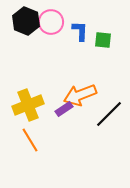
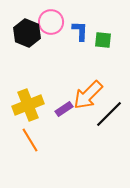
black hexagon: moved 1 px right, 12 px down
orange arrow: moved 8 px right; rotated 24 degrees counterclockwise
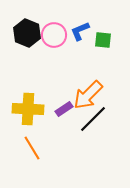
pink circle: moved 3 px right, 13 px down
blue L-shape: rotated 115 degrees counterclockwise
yellow cross: moved 4 px down; rotated 24 degrees clockwise
black line: moved 16 px left, 5 px down
orange line: moved 2 px right, 8 px down
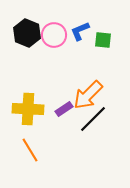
orange line: moved 2 px left, 2 px down
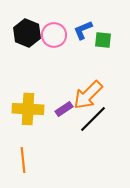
blue L-shape: moved 3 px right, 1 px up
orange line: moved 7 px left, 10 px down; rotated 25 degrees clockwise
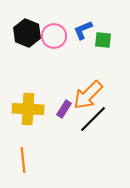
pink circle: moved 1 px down
purple rectangle: rotated 24 degrees counterclockwise
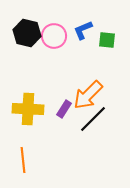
black hexagon: rotated 8 degrees counterclockwise
green square: moved 4 px right
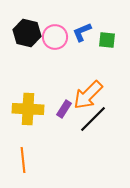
blue L-shape: moved 1 px left, 2 px down
pink circle: moved 1 px right, 1 px down
